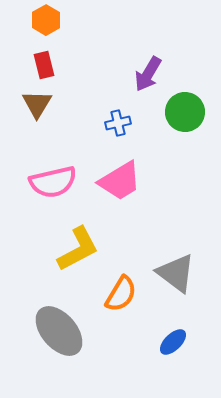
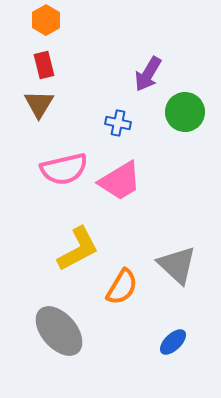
brown triangle: moved 2 px right
blue cross: rotated 25 degrees clockwise
pink semicircle: moved 11 px right, 13 px up
gray triangle: moved 1 px right, 8 px up; rotated 6 degrees clockwise
orange semicircle: moved 1 px right, 7 px up
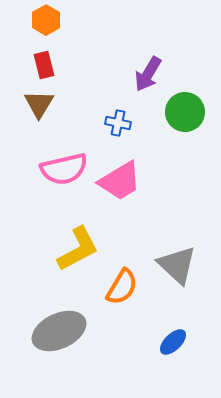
gray ellipse: rotated 74 degrees counterclockwise
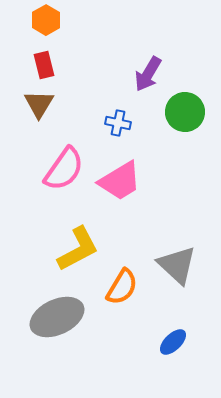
pink semicircle: rotated 42 degrees counterclockwise
gray ellipse: moved 2 px left, 14 px up
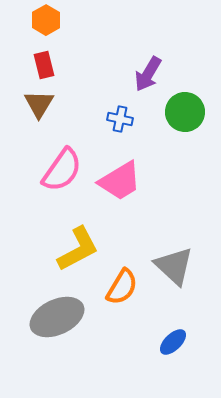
blue cross: moved 2 px right, 4 px up
pink semicircle: moved 2 px left, 1 px down
gray triangle: moved 3 px left, 1 px down
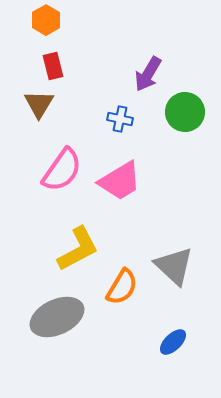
red rectangle: moved 9 px right, 1 px down
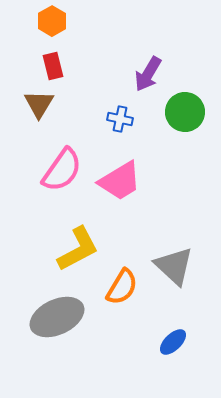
orange hexagon: moved 6 px right, 1 px down
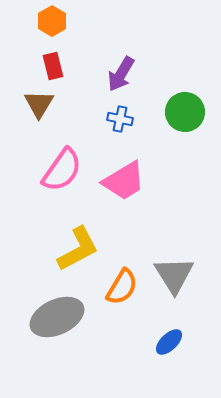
purple arrow: moved 27 px left
pink trapezoid: moved 4 px right
gray triangle: moved 9 px down; rotated 15 degrees clockwise
blue ellipse: moved 4 px left
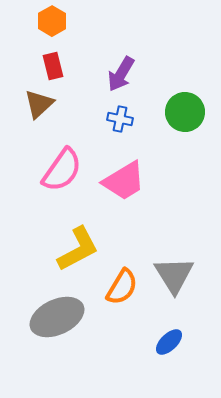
brown triangle: rotated 16 degrees clockwise
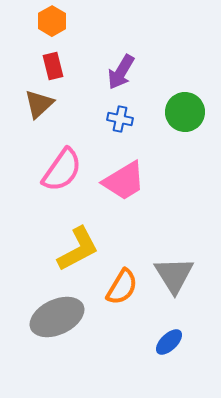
purple arrow: moved 2 px up
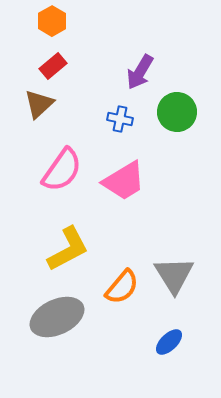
red rectangle: rotated 64 degrees clockwise
purple arrow: moved 19 px right
green circle: moved 8 px left
yellow L-shape: moved 10 px left
orange semicircle: rotated 9 degrees clockwise
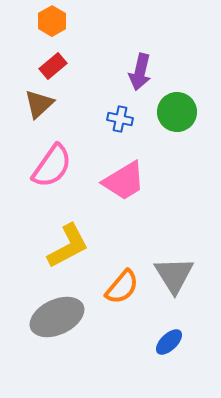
purple arrow: rotated 18 degrees counterclockwise
pink semicircle: moved 10 px left, 4 px up
yellow L-shape: moved 3 px up
